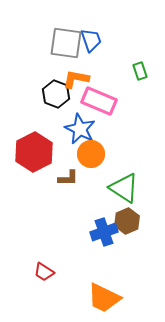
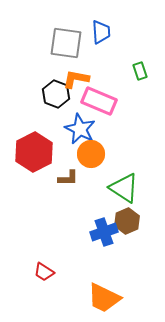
blue trapezoid: moved 10 px right, 8 px up; rotated 15 degrees clockwise
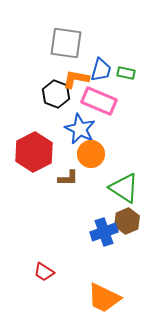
blue trapezoid: moved 38 px down; rotated 20 degrees clockwise
green rectangle: moved 14 px left, 2 px down; rotated 60 degrees counterclockwise
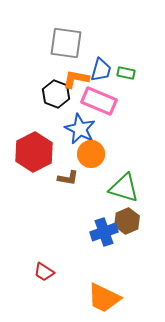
brown L-shape: rotated 10 degrees clockwise
green triangle: rotated 16 degrees counterclockwise
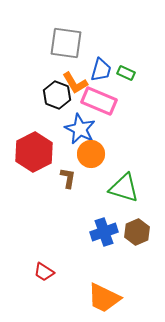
green rectangle: rotated 12 degrees clockwise
orange L-shape: moved 1 px left, 4 px down; rotated 132 degrees counterclockwise
black hexagon: moved 1 px right, 1 px down
brown L-shape: rotated 90 degrees counterclockwise
brown hexagon: moved 10 px right, 11 px down
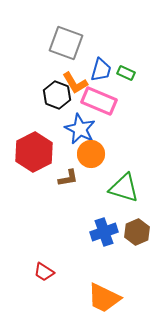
gray square: rotated 12 degrees clockwise
brown L-shape: rotated 70 degrees clockwise
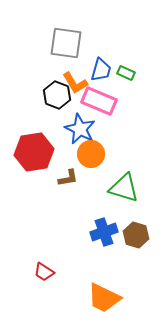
gray square: rotated 12 degrees counterclockwise
red hexagon: rotated 18 degrees clockwise
brown hexagon: moved 1 px left, 3 px down; rotated 20 degrees counterclockwise
